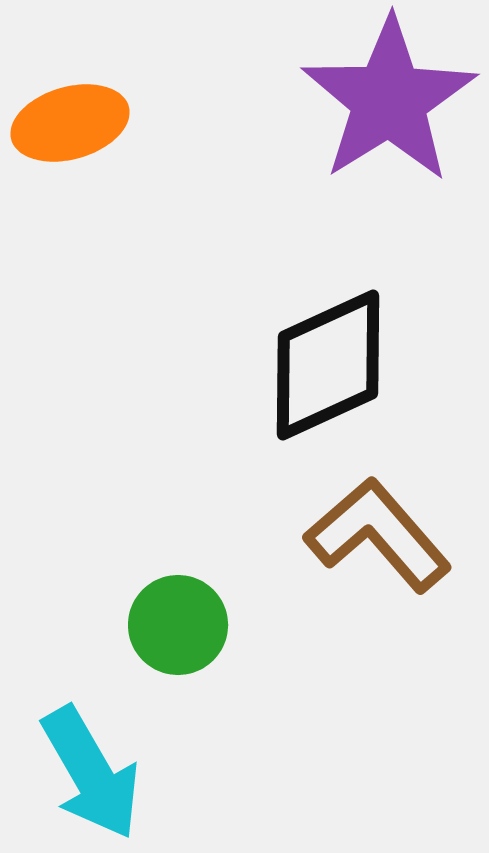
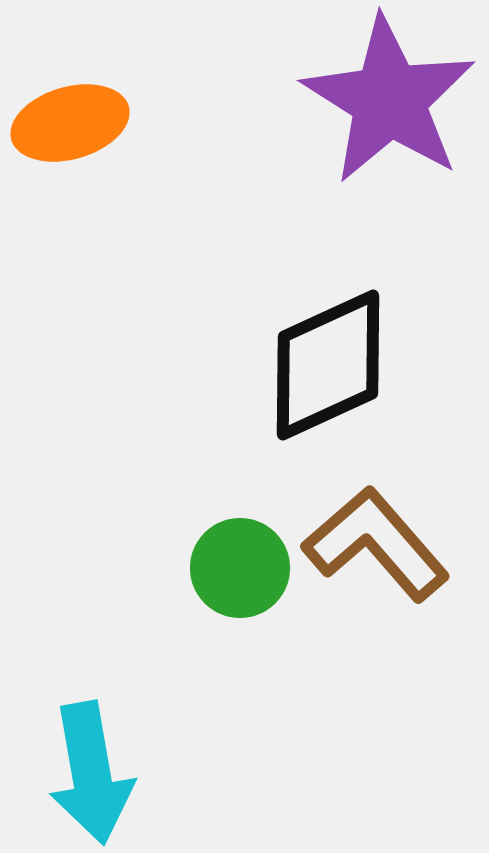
purple star: rotated 8 degrees counterclockwise
brown L-shape: moved 2 px left, 9 px down
green circle: moved 62 px right, 57 px up
cyan arrow: rotated 20 degrees clockwise
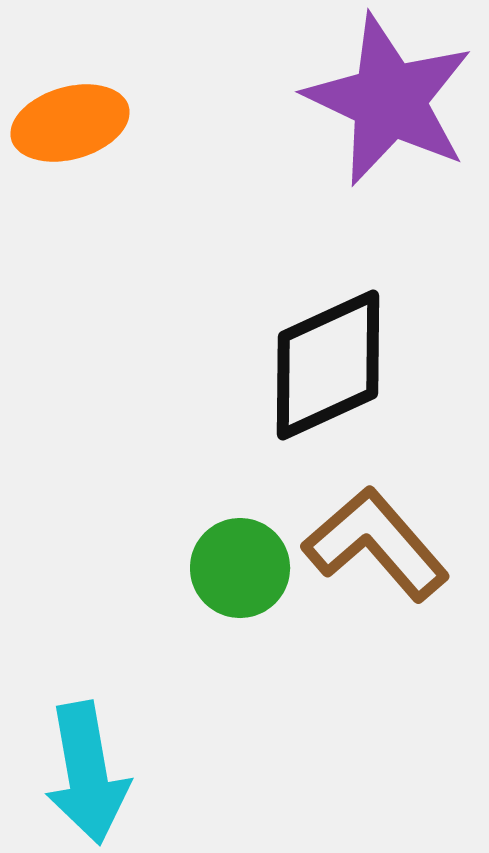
purple star: rotated 7 degrees counterclockwise
cyan arrow: moved 4 px left
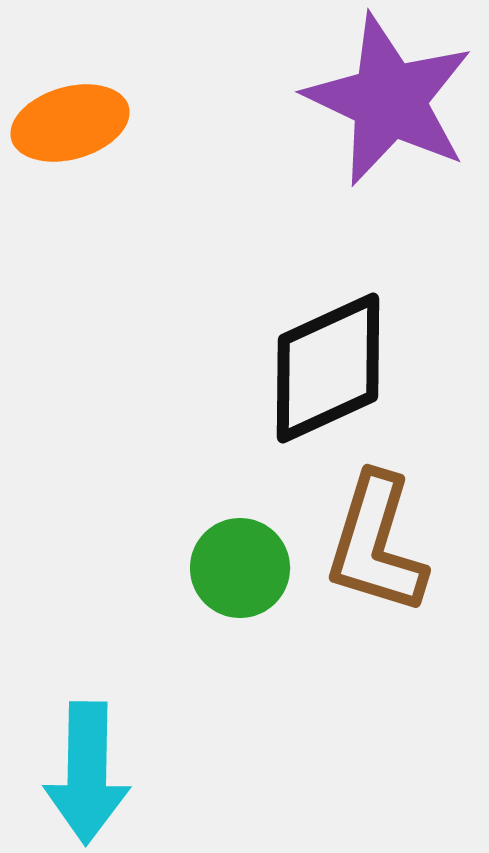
black diamond: moved 3 px down
brown L-shape: rotated 122 degrees counterclockwise
cyan arrow: rotated 11 degrees clockwise
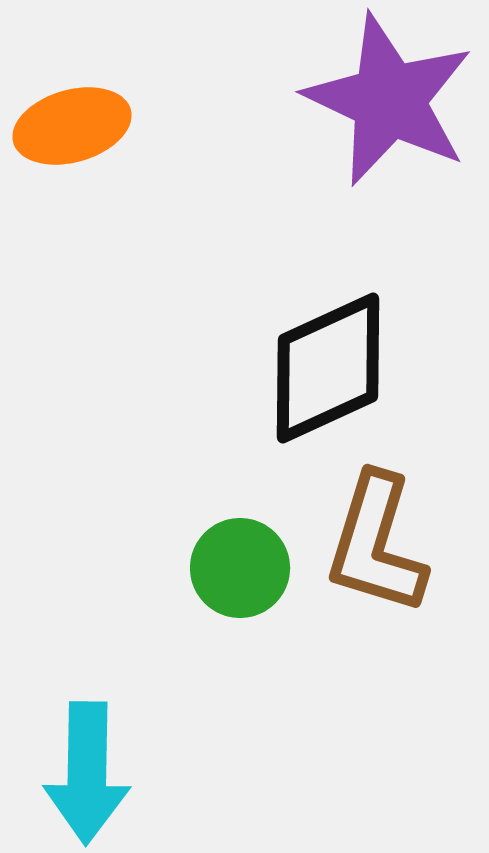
orange ellipse: moved 2 px right, 3 px down
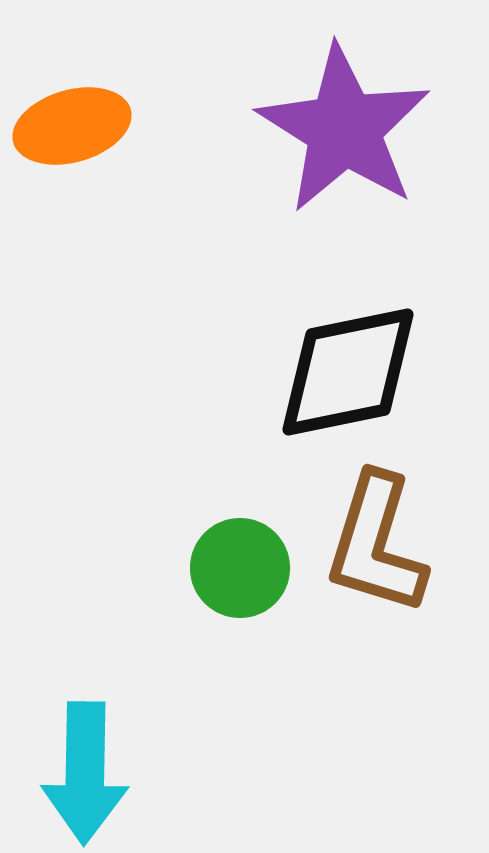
purple star: moved 45 px left, 29 px down; rotated 7 degrees clockwise
black diamond: moved 20 px right, 4 px down; rotated 13 degrees clockwise
cyan arrow: moved 2 px left
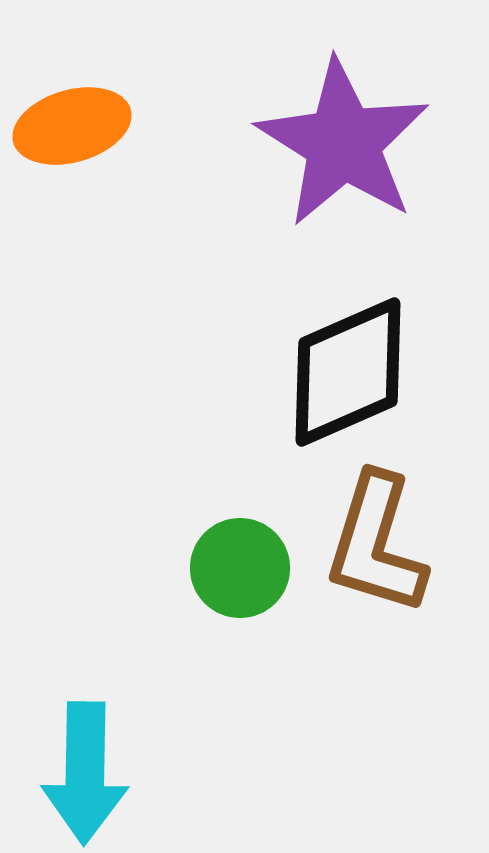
purple star: moved 1 px left, 14 px down
black diamond: rotated 12 degrees counterclockwise
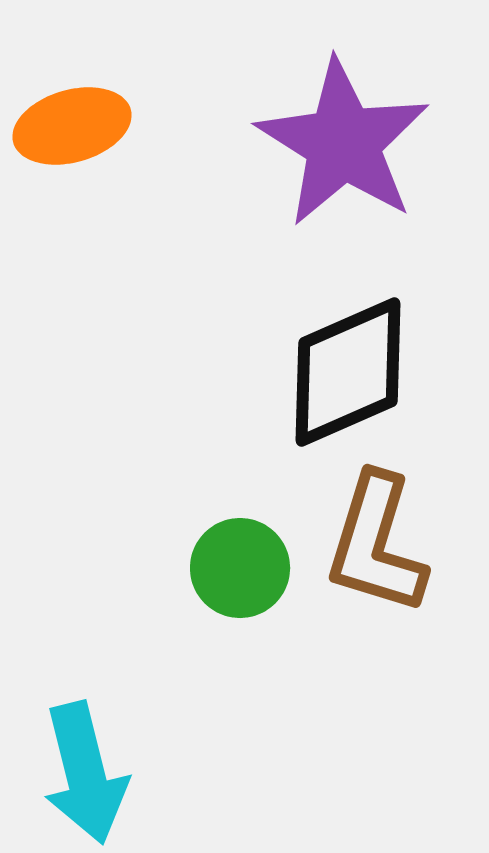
cyan arrow: rotated 15 degrees counterclockwise
